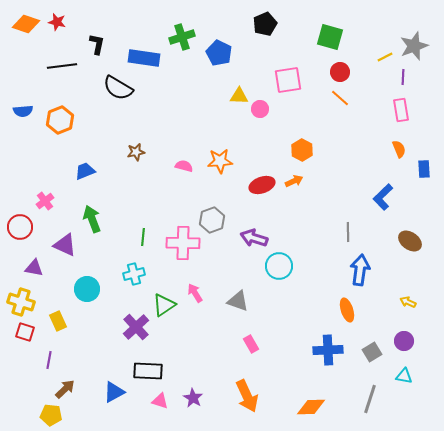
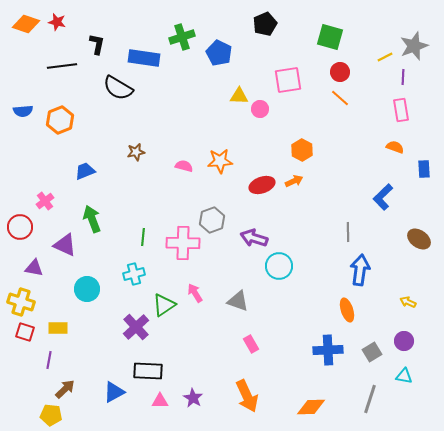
orange semicircle at (399, 149): moved 4 px left, 2 px up; rotated 48 degrees counterclockwise
brown ellipse at (410, 241): moved 9 px right, 2 px up
yellow rectangle at (58, 321): moved 7 px down; rotated 66 degrees counterclockwise
pink triangle at (160, 401): rotated 18 degrees counterclockwise
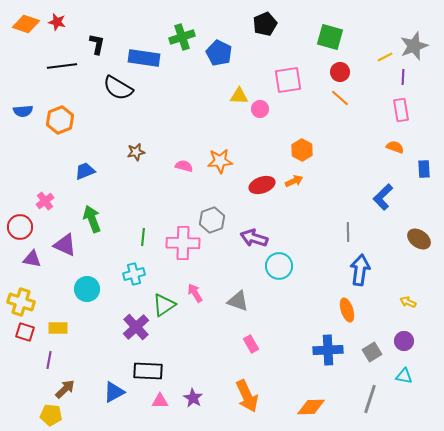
purple triangle at (34, 268): moved 2 px left, 9 px up
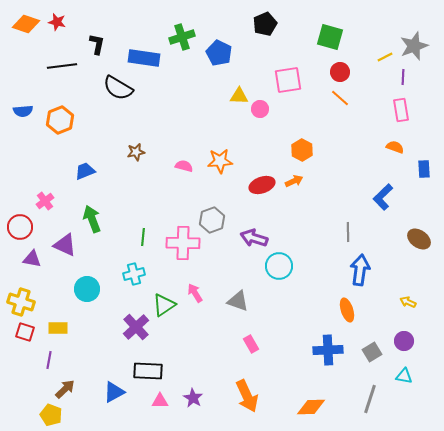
yellow pentagon at (51, 415): rotated 15 degrees clockwise
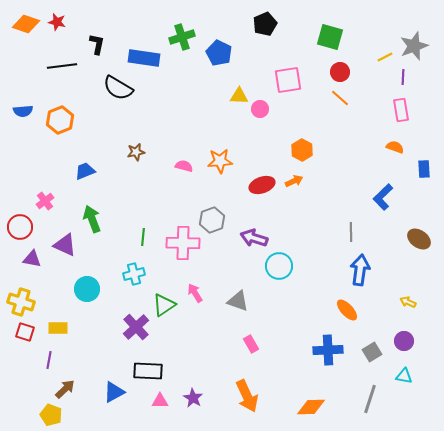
gray line at (348, 232): moved 3 px right
orange ellipse at (347, 310): rotated 25 degrees counterclockwise
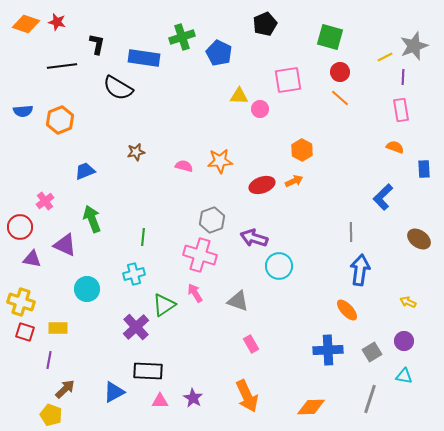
pink cross at (183, 243): moved 17 px right, 12 px down; rotated 16 degrees clockwise
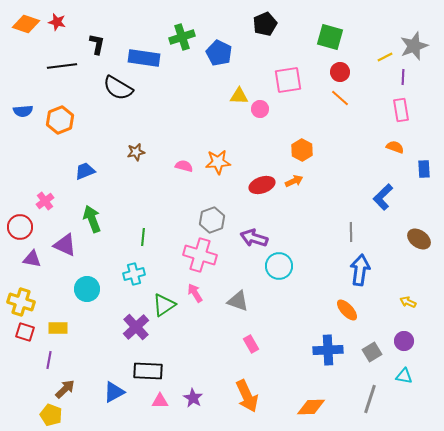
orange star at (220, 161): moved 2 px left, 1 px down
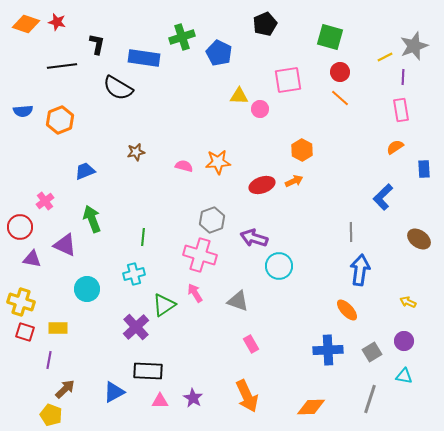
orange semicircle at (395, 147): rotated 54 degrees counterclockwise
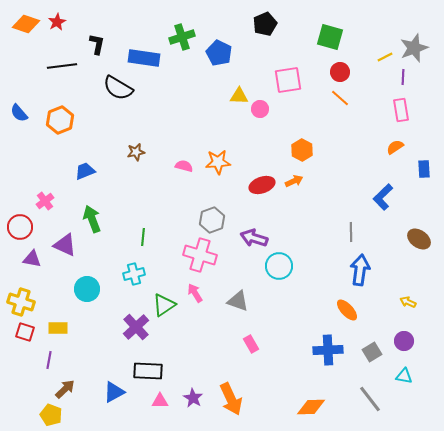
red star at (57, 22): rotated 30 degrees clockwise
gray star at (414, 46): moved 2 px down
blue semicircle at (23, 111): moved 4 px left, 2 px down; rotated 54 degrees clockwise
orange arrow at (247, 396): moved 16 px left, 3 px down
gray line at (370, 399): rotated 56 degrees counterclockwise
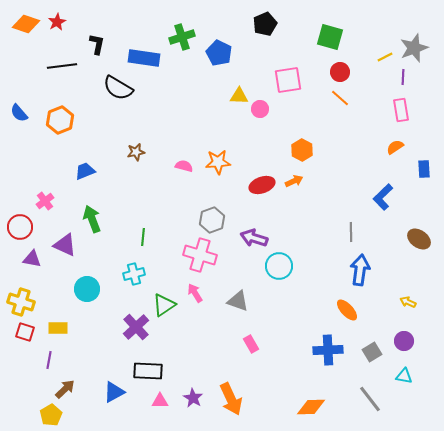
yellow pentagon at (51, 415): rotated 20 degrees clockwise
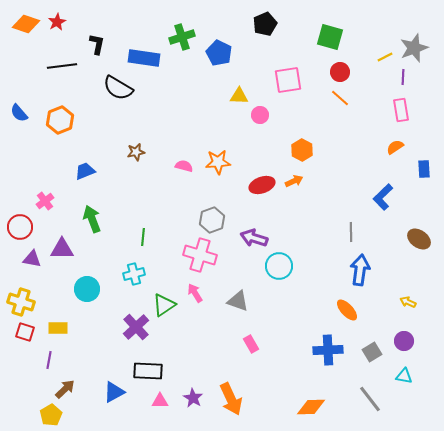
pink circle at (260, 109): moved 6 px down
purple triangle at (65, 245): moved 3 px left, 4 px down; rotated 25 degrees counterclockwise
